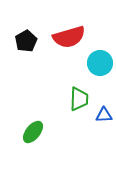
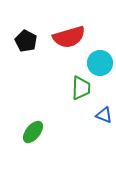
black pentagon: rotated 15 degrees counterclockwise
green trapezoid: moved 2 px right, 11 px up
blue triangle: rotated 24 degrees clockwise
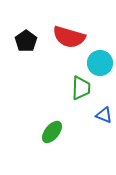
red semicircle: rotated 32 degrees clockwise
black pentagon: rotated 10 degrees clockwise
green ellipse: moved 19 px right
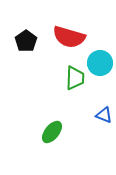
green trapezoid: moved 6 px left, 10 px up
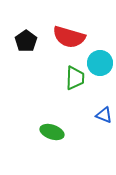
green ellipse: rotated 70 degrees clockwise
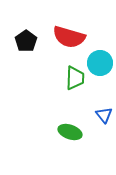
blue triangle: rotated 30 degrees clockwise
green ellipse: moved 18 px right
